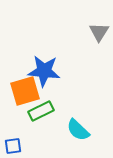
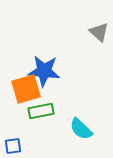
gray triangle: rotated 20 degrees counterclockwise
orange square: moved 1 px right, 2 px up
green rectangle: rotated 15 degrees clockwise
cyan semicircle: moved 3 px right, 1 px up
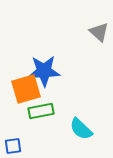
blue star: rotated 8 degrees counterclockwise
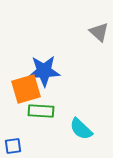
green rectangle: rotated 15 degrees clockwise
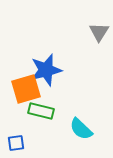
gray triangle: rotated 20 degrees clockwise
blue star: moved 2 px right, 1 px up; rotated 12 degrees counterclockwise
green rectangle: rotated 10 degrees clockwise
blue square: moved 3 px right, 3 px up
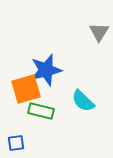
cyan semicircle: moved 2 px right, 28 px up
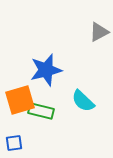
gray triangle: rotated 30 degrees clockwise
orange square: moved 6 px left, 11 px down
blue square: moved 2 px left
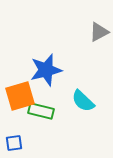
orange square: moved 4 px up
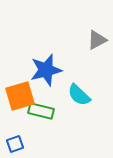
gray triangle: moved 2 px left, 8 px down
cyan semicircle: moved 4 px left, 6 px up
blue square: moved 1 px right, 1 px down; rotated 12 degrees counterclockwise
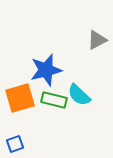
orange square: moved 2 px down
green rectangle: moved 13 px right, 11 px up
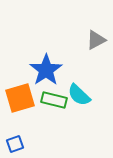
gray triangle: moved 1 px left
blue star: rotated 20 degrees counterclockwise
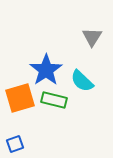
gray triangle: moved 4 px left, 3 px up; rotated 30 degrees counterclockwise
cyan semicircle: moved 3 px right, 14 px up
